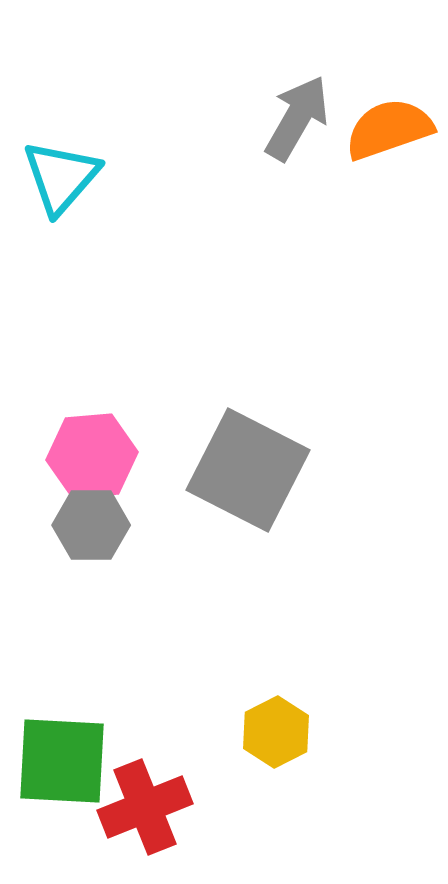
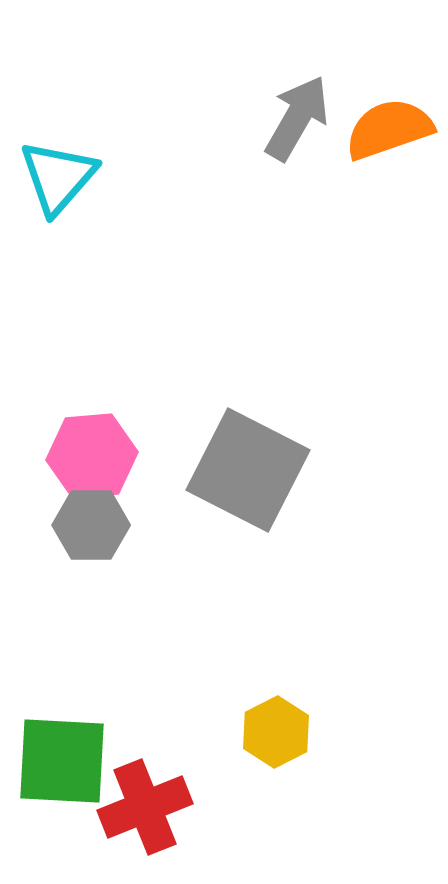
cyan triangle: moved 3 px left
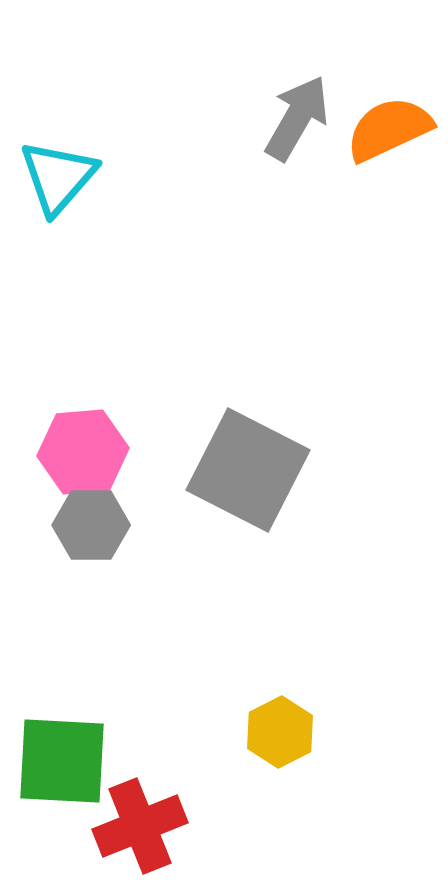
orange semicircle: rotated 6 degrees counterclockwise
pink hexagon: moved 9 px left, 4 px up
yellow hexagon: moved 4 px right
red cross: moved 5 px left, 19 px down
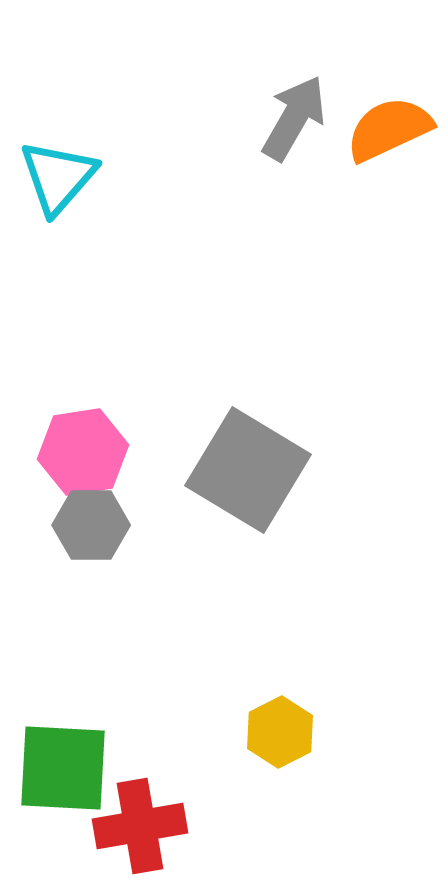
gray arrow: moved 3 px left
pink hexagon: rotated 4 degrees counterclockwise
gray square: rotated 4 degrees clockwise
green square: moved 1 px right, 7 px down
red cross: rotated 12 degrees clockwise
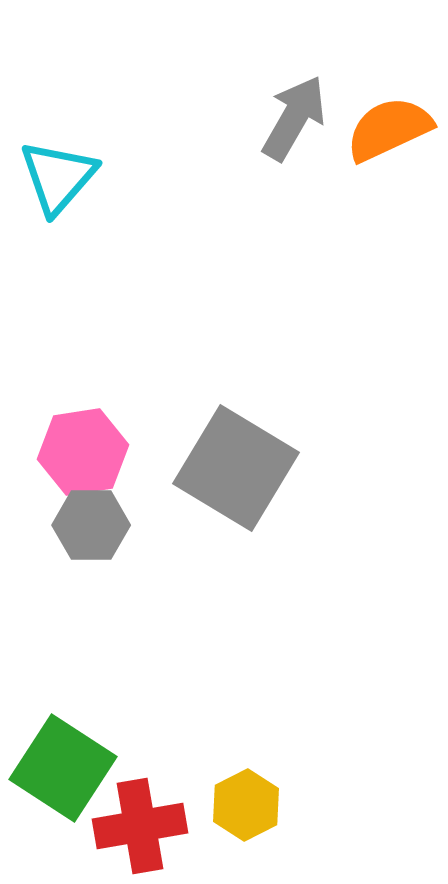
gray square: moved 12 px left, 2 px up
yellow hexagon: moved 34 px left, 73 px down
green square: rotated 30 degrees clockwise
